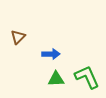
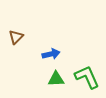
brown triangle: moved 2 px left
blue arrow: rotated 12 degrees counterclockwise
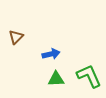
green L-shape: moved 2 px right, 1 px up
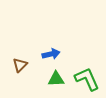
brown triangle: moved 4 px right, 28 px down
green L-shape: moved 2 px left, 3 px down
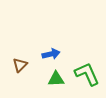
green L-shape: moved 5 px up
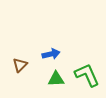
green L-shape: moved 1 px down
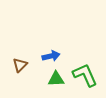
blue arrow: moved 2 px down
green L-shape: moved 2 px left
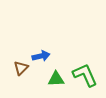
blue arrow: moved 10 px left
brown triangle: moved 1 px right, 3 px down
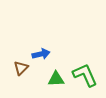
blue arrow: moved 2 px up
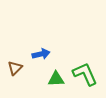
brown triangle: moved 6 px left
green L-shape: moved 1 px up
